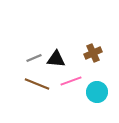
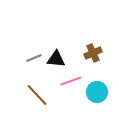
brown line: moved 11 px down; rotated 25 degrees clockwise
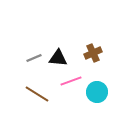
black triangle: moved 2 px right, 1 px up
brown line: moved 1 px up; rotated 15 degrees counterclockwise
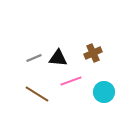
cyan circle: moved 7 px right
